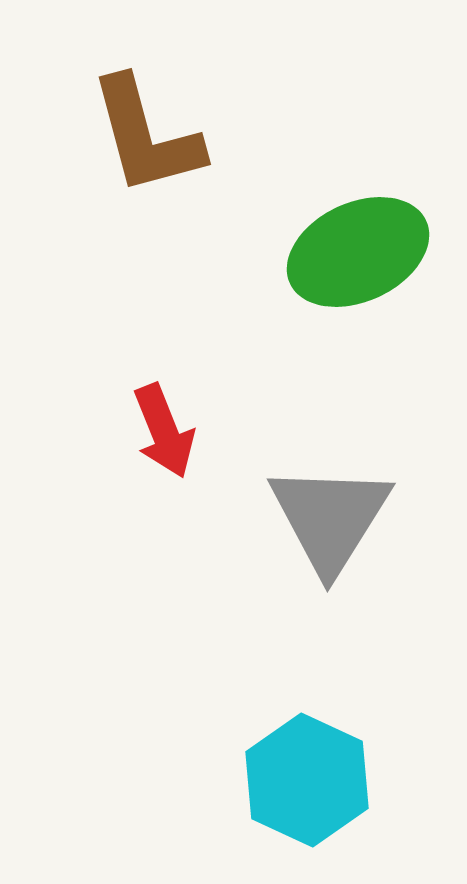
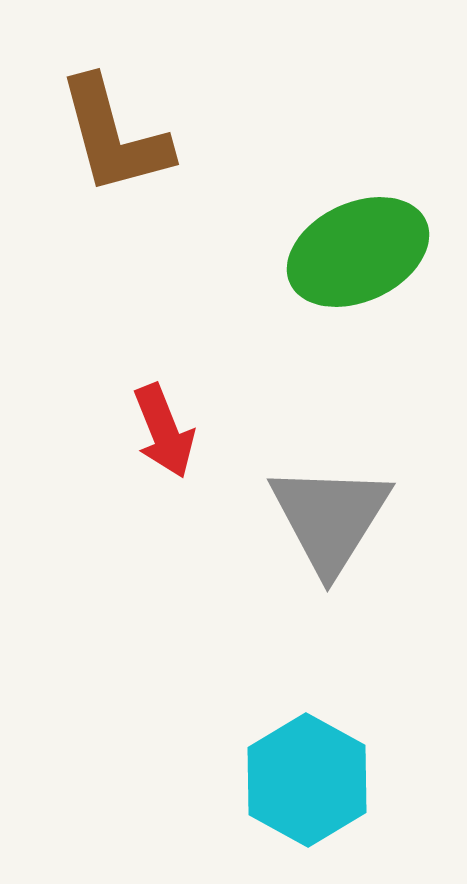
brown L-shape: moved 32 px left
cyan hexagon: rotated 4 degrees clockwise
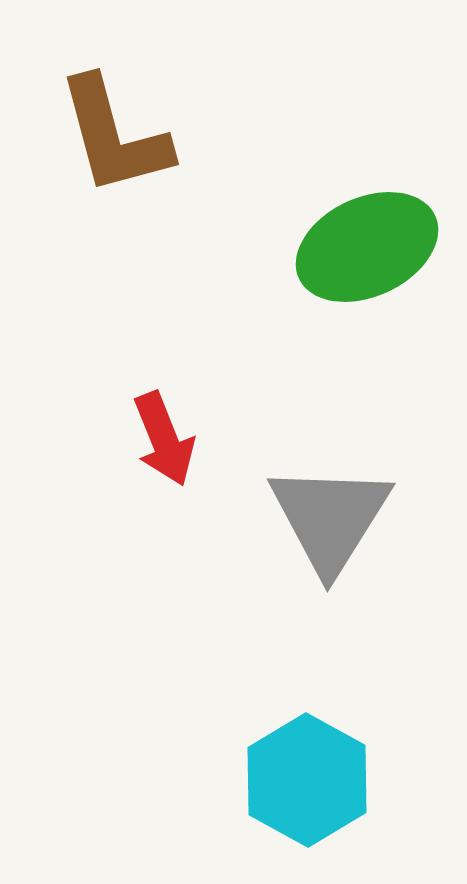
green ellipse: moved 9 px right, 5 px up
red arrow: moved 8 px down
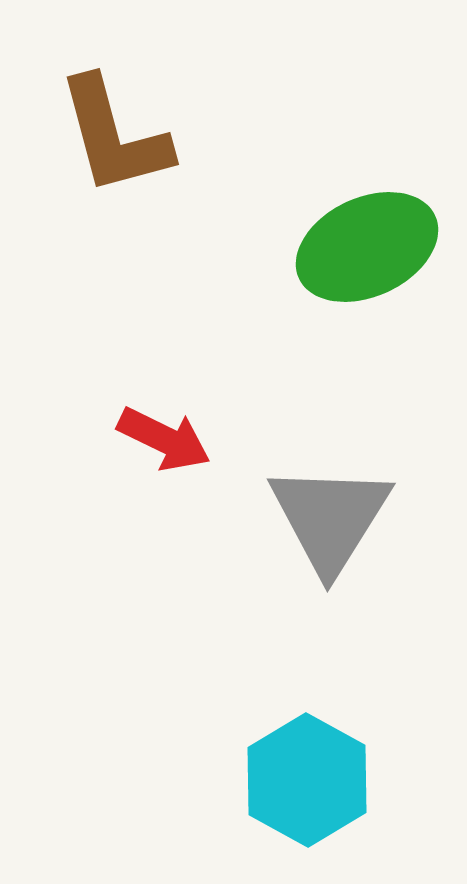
red arrow: rotated 42 degrees counterclockwise
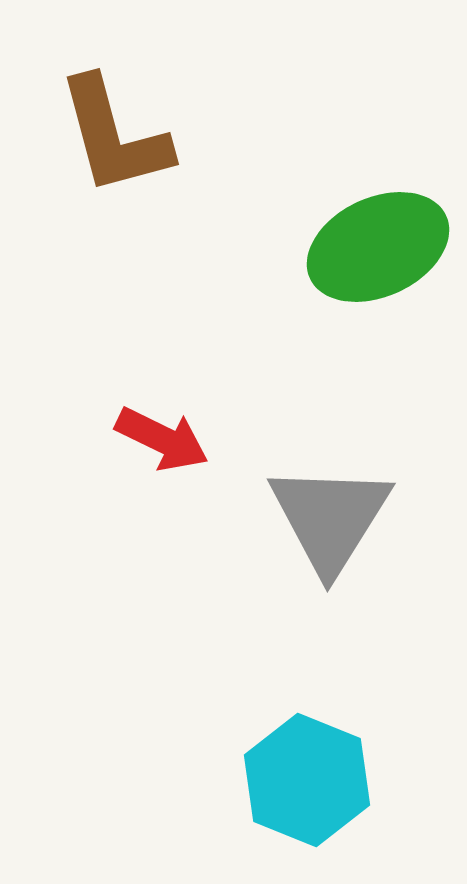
green ellipse: moved 11 px right
red arrow: moved 2 px left
cyan hexagon: rotated 7 degrees counterclockwise
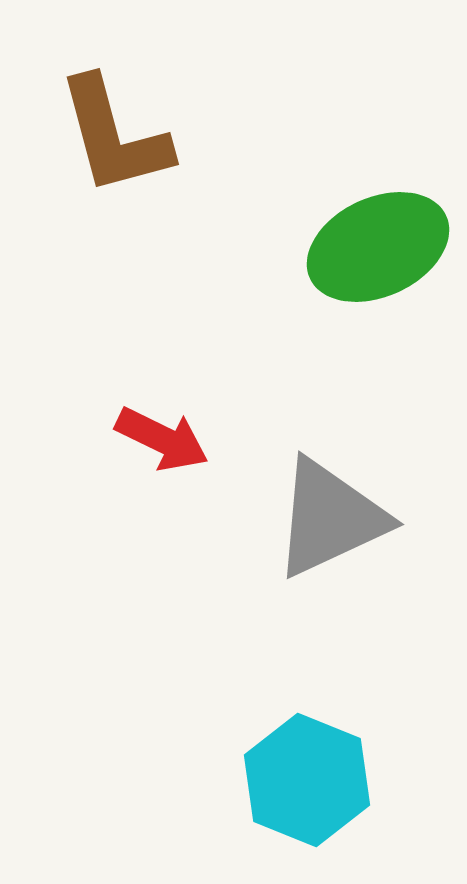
gray triangle: rotated 33 degrees clockwise
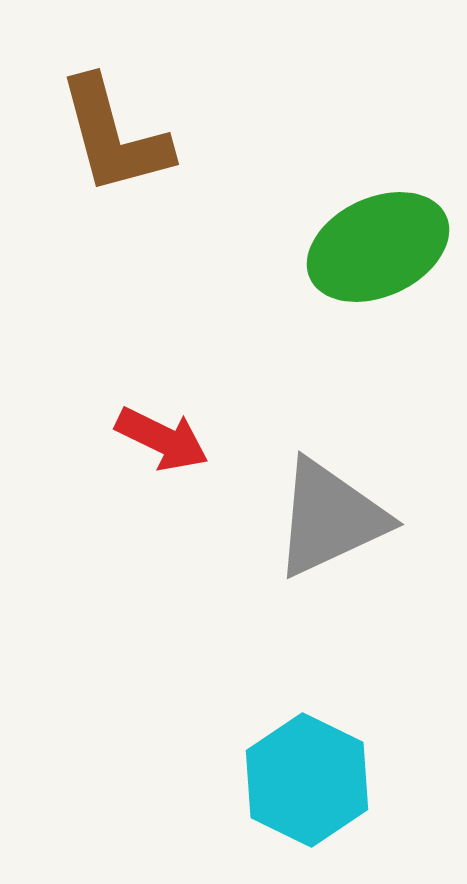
cyan hexagon: rotated 4 degrees clockwise
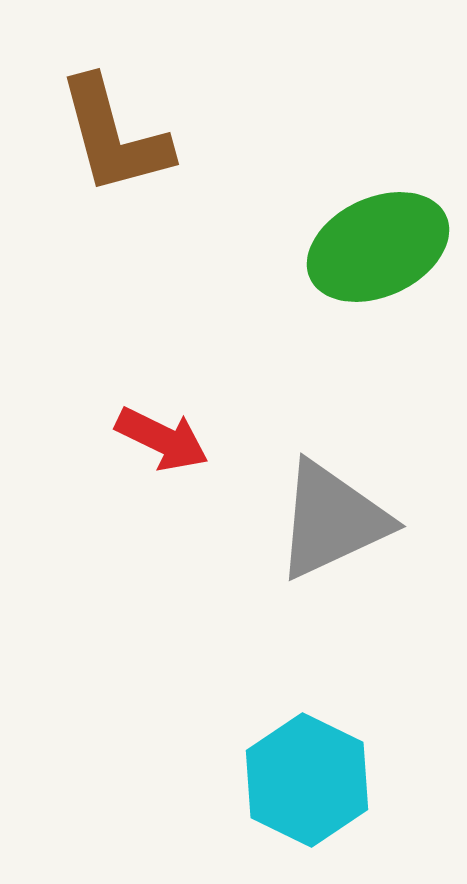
gray triangle: moved 2 px right, 2 px down
